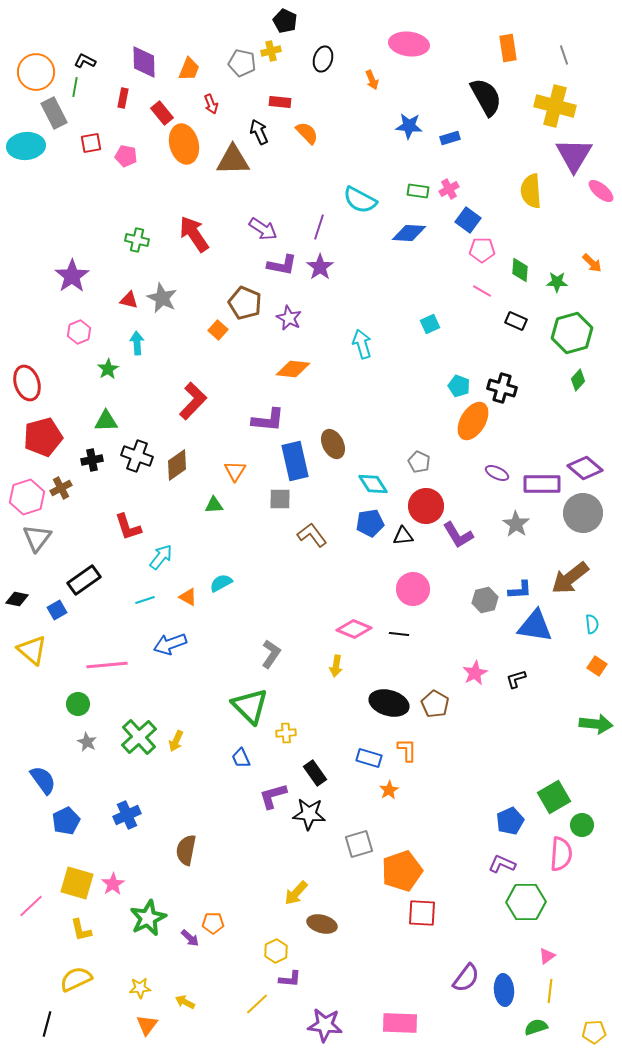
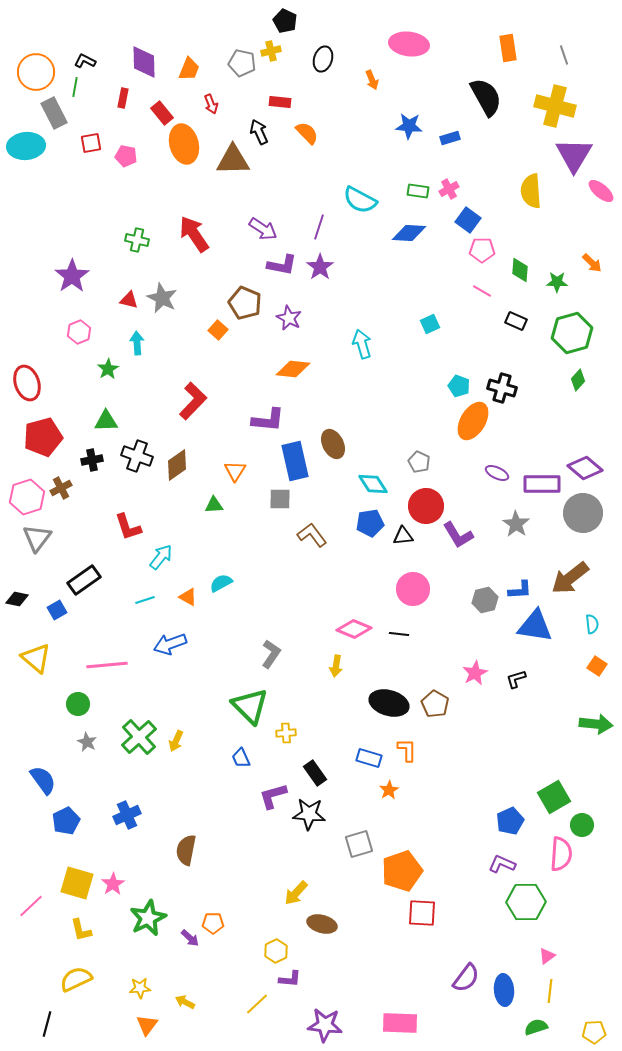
yellow triangle at (32, 650): moved 4 px right, 8 px down
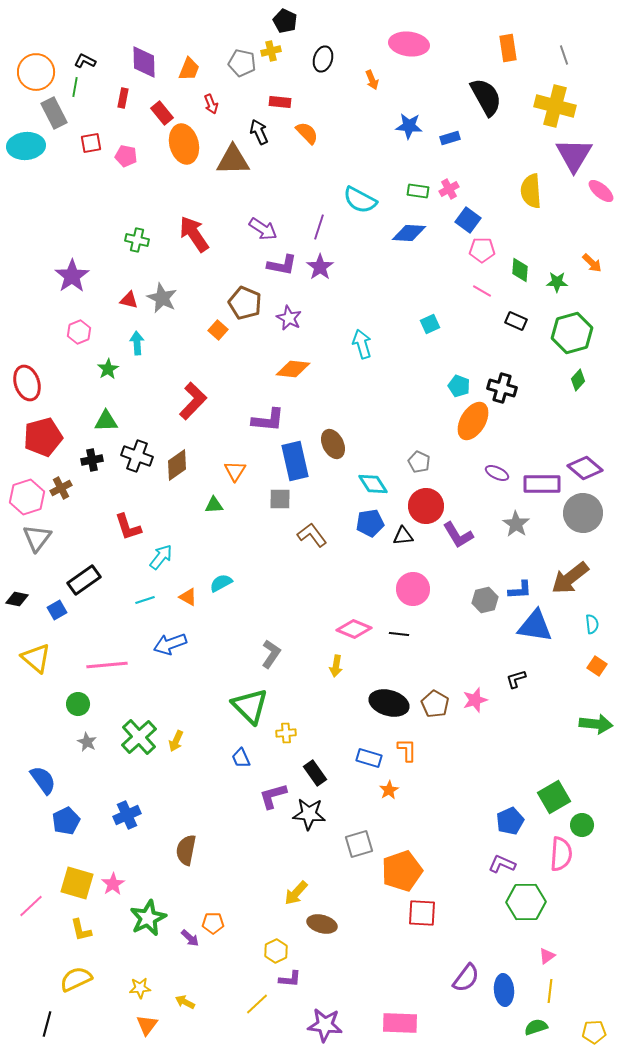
pink star at (475, 673): moved 27 px down; rotated 10 degrees clockwise
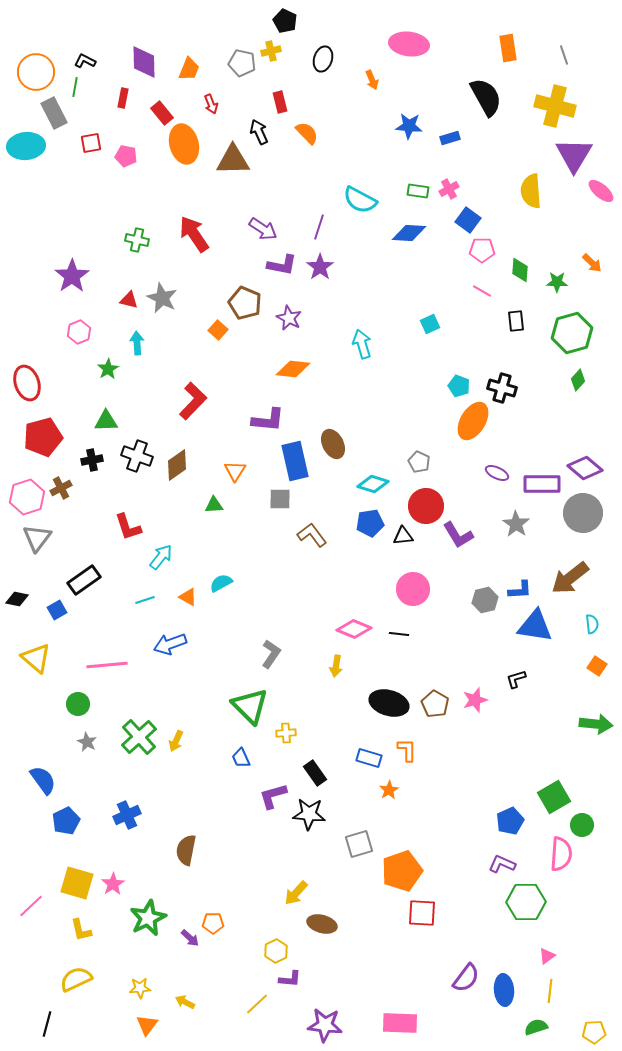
red rectangle at (280, 102): rotated 70 degrees clockwise
black rectangle at (516, 321): rotated 60 degrees clockwise
cyan diamond at (373, 484): rotated 40 degrees counterclockwise
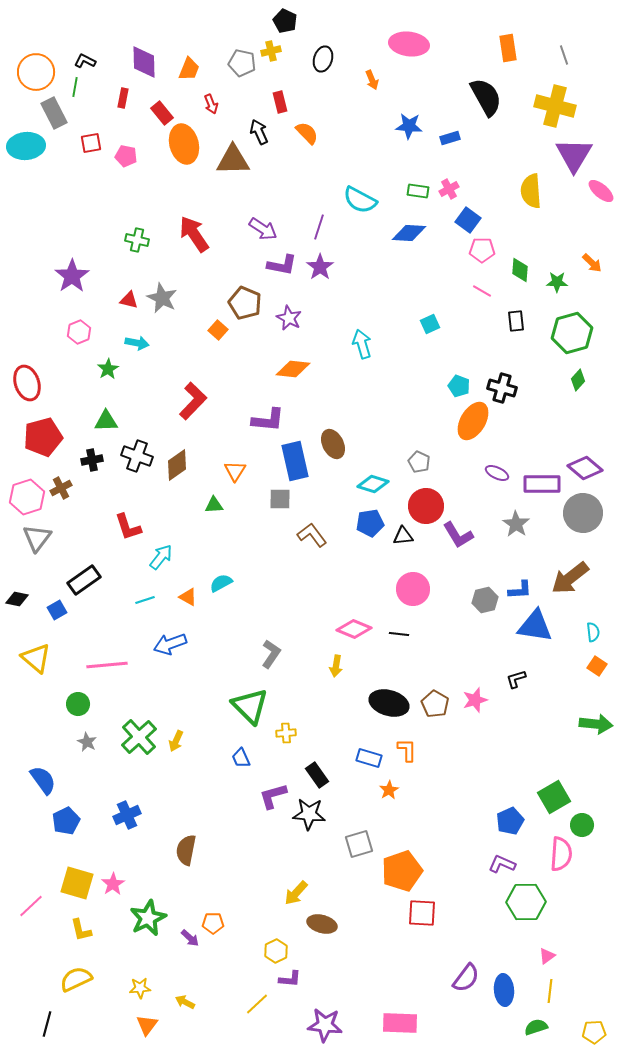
cyan arrow at (137, 343): rotated 105 degrees clockwise
cyan semicircle at (592, 624): moved 1 px right, 8 px down
black rectangle at (315, 773): moved 2 px right, 2 px down
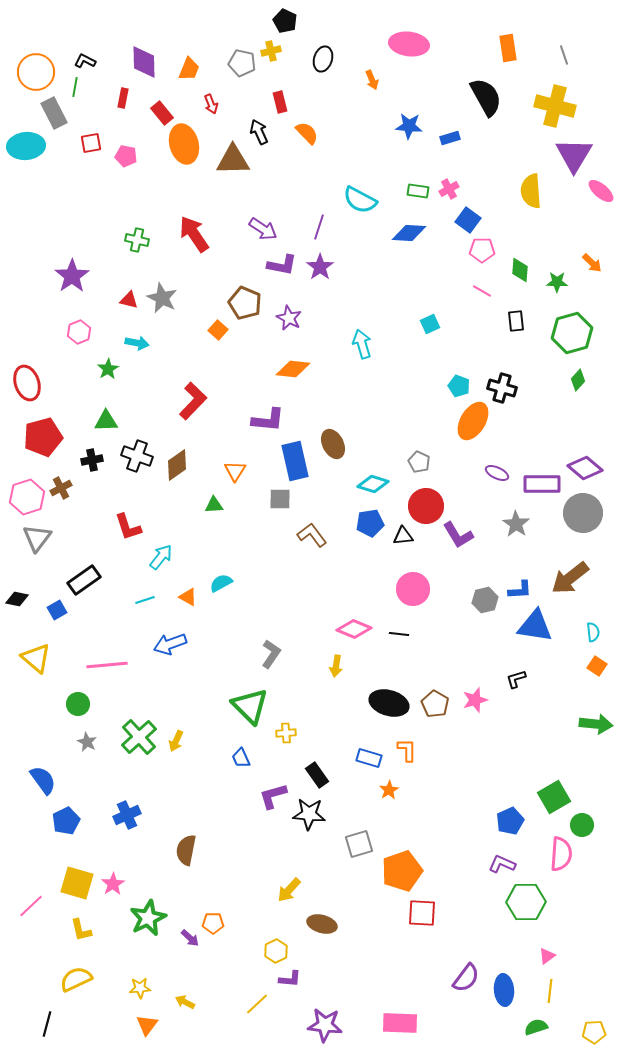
yellow arrow at (296, 893): moved 7 px left, 3 px up
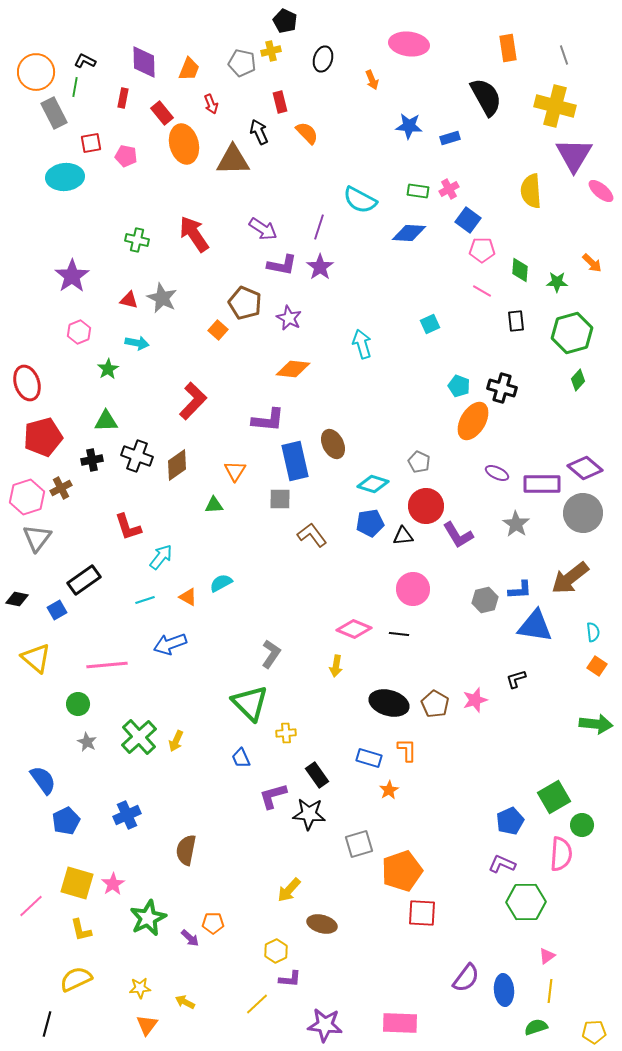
cyan ellipse at (26, 146): moved 39 px right, 31 px down
green triangle at (250, 706): moved 3 px up
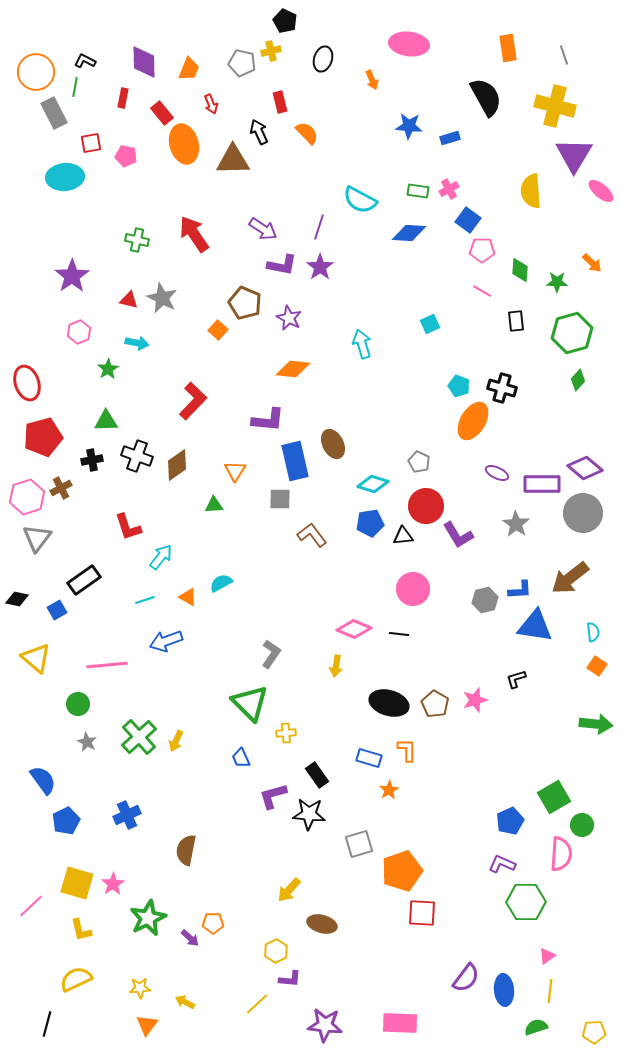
blue arrow at (170, 644): moved 4 px left, 3 px up
